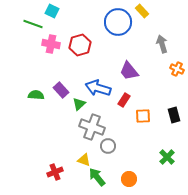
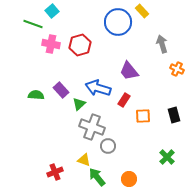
cyan square: rotated 24 degrees clockwise
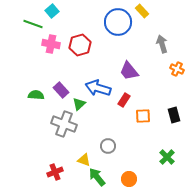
gray cross: moved 28 px left, 3 px up
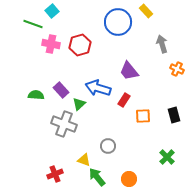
yellow rectangle: moved 4 px right
red cross: moved 2 px down
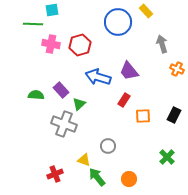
cyan square: moved 1 px up; rotated 32 degrees clockwise
green line: rotated 18 degrees counterclockwise
blue arrow: moved 11 px up
black rectangle: rotated 42 degrees clockwise
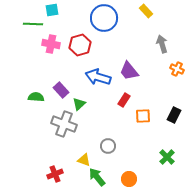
blue circle: moved 14 px left, 4 px up
green semicircle: moved 2 px down
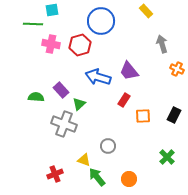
blue circle: moved 3 px left, 3 px down
